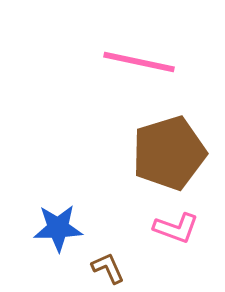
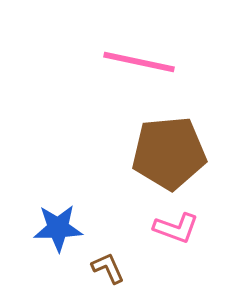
brown pentagon: rotated 12 degrees clockwise
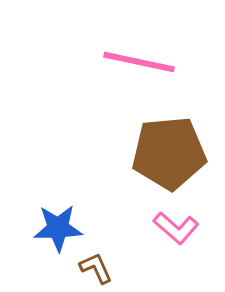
pink L-shape: rotated 21 degrees clockwise
brown L-shape: moved 12 px left
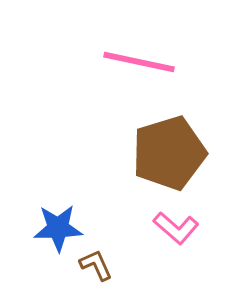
brown pentagon: rotated 12 degrees counterclockwise
brown L-shape: moved 3 px up
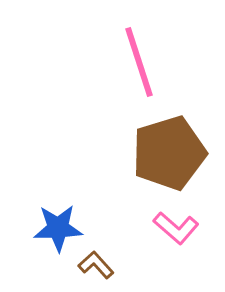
pink line: rotated 60 degrees clockwise
brown L-shape: rotated 18 degrees counterclockwise
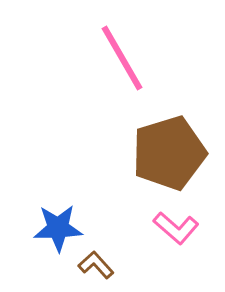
pink line: moved 17 px left, 4 px up; rotated 12 degrees counterclockwise
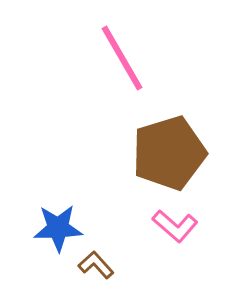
pink L-shape: moved 1 px left, 2 px up
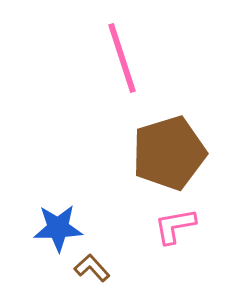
pink line: rotated 12 degrees clockwise
pink L-shape: rotated 129 degrees clockwise
brown L-shape: moved 4 px left, 3 px down
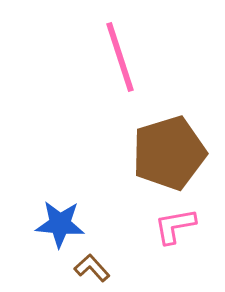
pink line: moved 2 px left, 1 px up
blue star: moved 2 px right, 4 px up; rotated 6 degrees clockwise
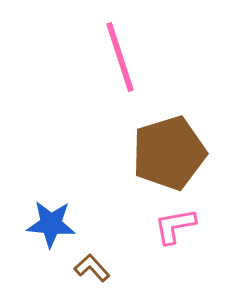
blue star: moved 9 px left
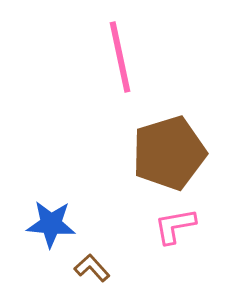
pink line: rotated 6 degrees clockwise
